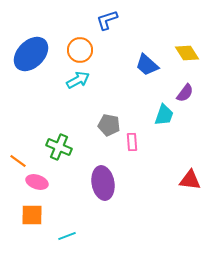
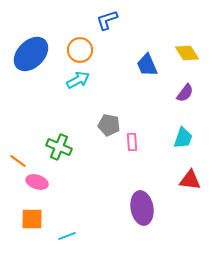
blue trapezoid: rotated 25 degrees clockwise
cyan trapezoid: moved 19 px right, 23 px down
purple ellipse: moved 39 px right, 25 px down
orange square: moved 4 px down
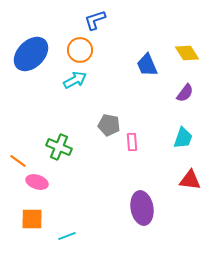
blue L-shape: moved 12 px left
cyan arrow: moved 3 px left
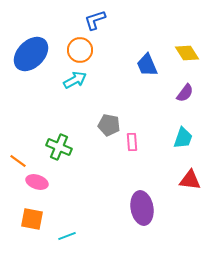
orange square: rotated 10 degrees clockwise
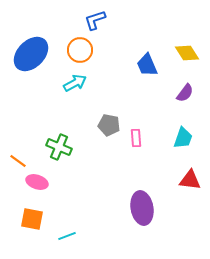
cyan arrow: moved 3 px down
pink rectangle: moved 4 px right, 4 px up
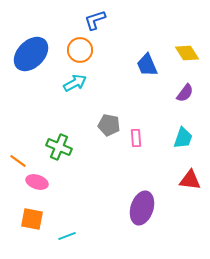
purple ellipse: rotated 28 degrees clockwise
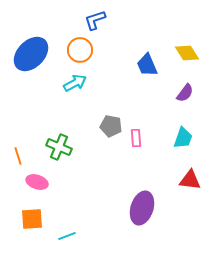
gray pentagon: moved 2 px right, 1 px down
orange line: moved 5 px up; rotated 36 degrees clockwise
orange square: rotated 15 degrees counterclockwise
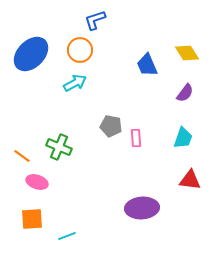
orange line: moved 4 px right; rotated 36 degrees counterclockwise
purple ellipse: rotated 68 degrees clockwise
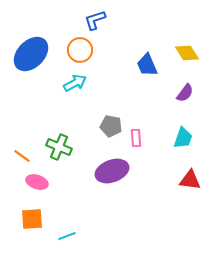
purple ellipse: moved 30 px left, 37 px up; rotated 16 degrees counterclockwise
